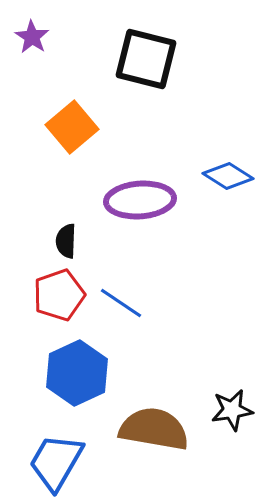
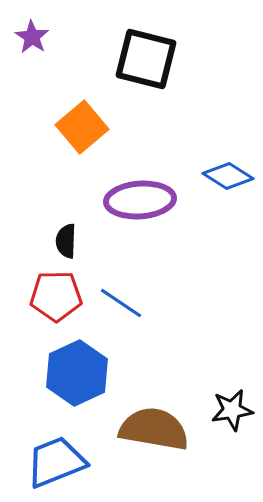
orange square: moved 10 px right
red pentagon: moved 3 px left, 1 px down; rotated 18 degrees clockwise
blue trapezoid: rotated 38 degrees clockwise
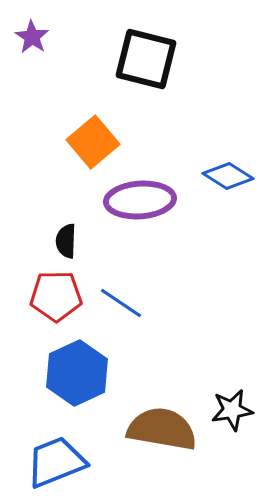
orange square: moved 11 px right, 15 px down
brown semicircle: moved 8 px right
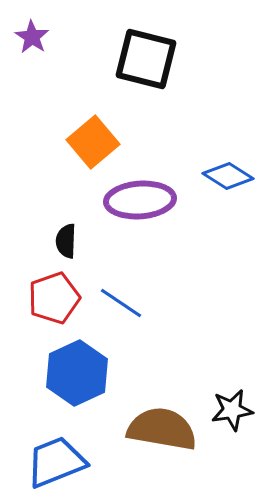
red pentagon: moved 2 px left, 2 px down; rotated 18 degrees counterclockwise
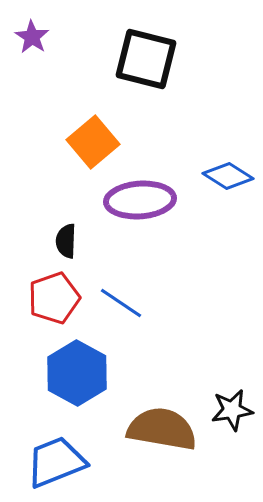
blue hexagon: rotated 6 degrees counterclockwise
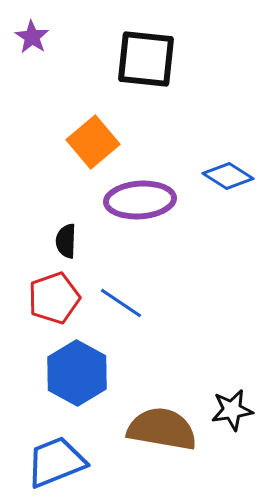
black square: rotated 8 degrees counterclockwise
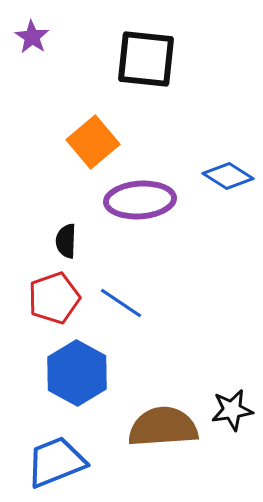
brown semicircle: moved 1 px right, 2 px up; rotated 14 degrees counterclockwise
